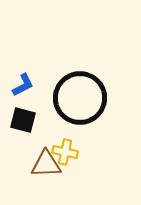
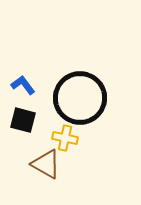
blue L-shape: rotated 100 degrees counterclockwise
yellow cross: moved 14 px up
brown triangle: rotated 32 degrees clockwise
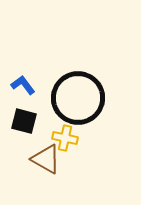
black circle: moved 2 px left
black square: moved 1 px right, 1 px down
brown triangle: moved 5 px up
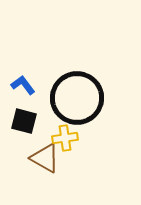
black circle: moved 1 px left
yellow cross: rotated 20 degrees counterclockwise
brown triangle: moved 1 px left, 1 px up
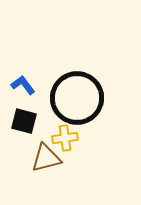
brown triangle: moved 1 px right; rotated 44 degrees counterclockwise
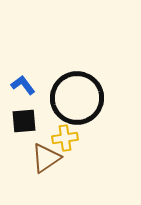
black square: rotated 20 degrees counterclockwise
brown triangle: rotated 20 degrees counterclockwise
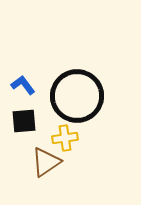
black circle: moved 2 px up
brown triangle: moved 4 px down
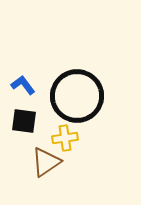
black square: rotated 12 degrees clockwise
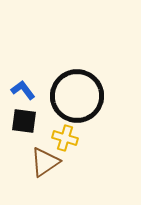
blue L-shape: moved 5 px down
yellow cross: rotated 25 degrees clockwise
brown triangle: moved 1 px left
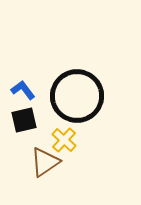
black square: moved 1 px up; rotated 20 degrees counterclockwise
yellow cross: moved 1 px left, 2 px down; rotated 25 degrees clockwise
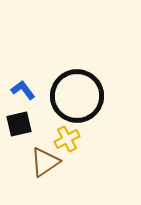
black square: moved 5 px left, 4 px down
yellow cross: moved 3 px right, 1 px up; rotated 20 degrees clockwise
